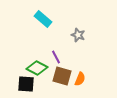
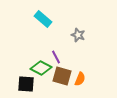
green diamond: moved 4 px right
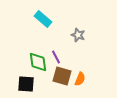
green diamond: moved 3 px left, 6 px up; rotated 55 degrees clockwise
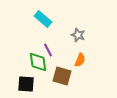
purple line: moved 8 px left, 7 px up
orange semicircle: moved 19 px up
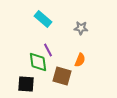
gray star: moved 3 px right, 7 px up; rotated 16 degrees counterclockwise
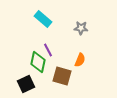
green diamond: rotated 20 degrees clockwise
black square: rotated 30 degrees counterclockwise
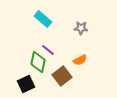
purple line: rotated 24 degrees counterclockwise
orange semicircle: rotated 40 degrees clockwise
brown square: rotated 36 degrees clockwise
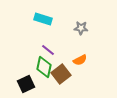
cyan rectangle: rotated 24 degrees counterclockwise
green diamond: moved 6 px right, 5 px down
brown square: moved 1 px left, 2 px up
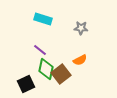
purple line: moved 8 px left
green diamond: moved 2 px right, 2 px down
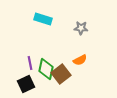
purple line: moved 10 px left, 13 px down; rotated 40 degrees clockwise
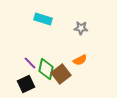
purple line: rotated 32 degrees counterclockwise
